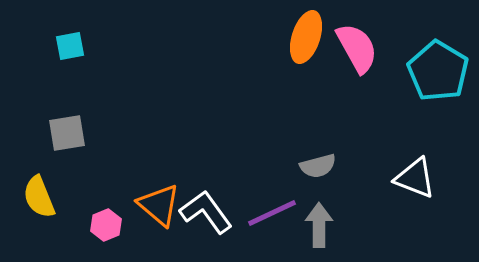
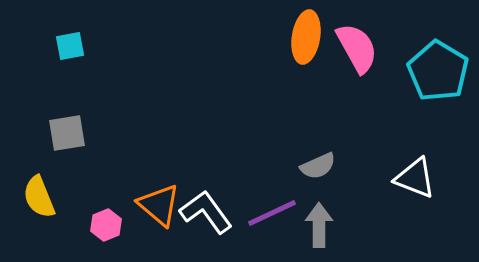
orange ellipse: rotated 9 degrees counterclockwise
gray semicircle: rotated 9 degrees counterclockwise
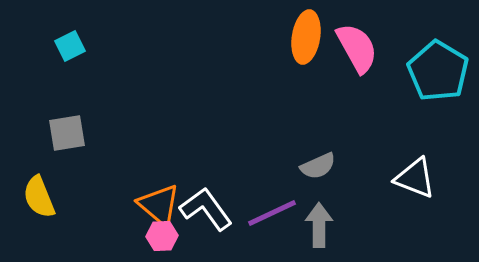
cyan square: rotated 16 degrees counterclockwise
white L-shape: moved 3 px up
pink hexagon: moved 56 px right, 11 px down; rotated 20 degrees clockwise
